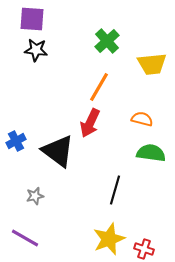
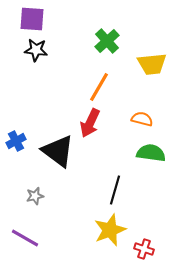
yellow star: moved 1 px right, 9 px up
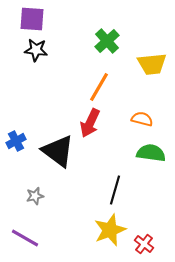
red cross: moved 5 px up; rotated 18 degrees clockwise
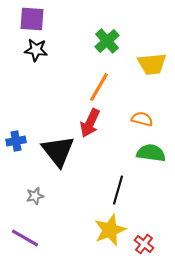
blue cross: rotated 18 degrees clockwise
black triangle: rotated 15 degrees clockwise
black line: moved 3 px right
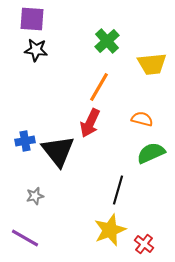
blue cross: moved 9 px right
green semicircle: rotated 32 degrees counterclockwise
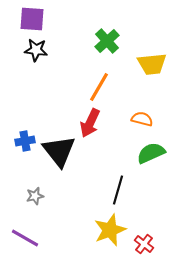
black triangle: moved 1 px right
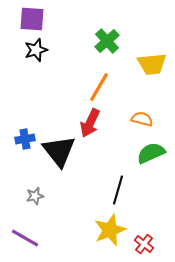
black star: rotated 25 degrees counterclockwise
blue cross: moved 2 px up
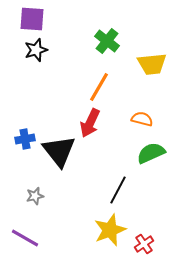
green cross: rotated 10 degrees counterclockwise
black line: rotated 12 degrees clockwise
red cross: rotated 18 degrees clockwise
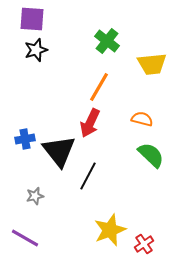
green semicircle: moved 2 px down; rotated 68 degrees clockwise
black line: moved 30 px left, 14 px up
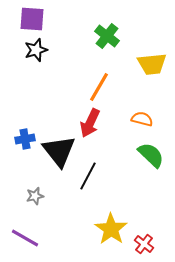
green cross: moved 5 px up
yellow star: moved 1 px right, 1 px up; rotated 16 degrees counterclockwise
red cross: rotated 18 degrees counterclockwise
